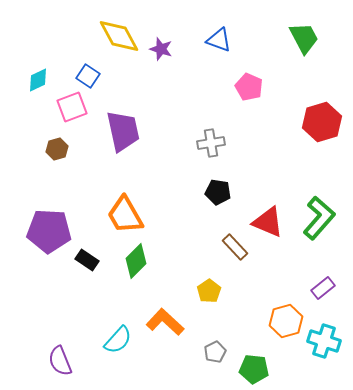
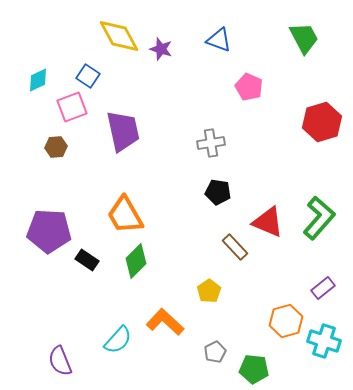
brown hexagon: moved 1 px left, 2 px up; rotated 10 degrees clockwise
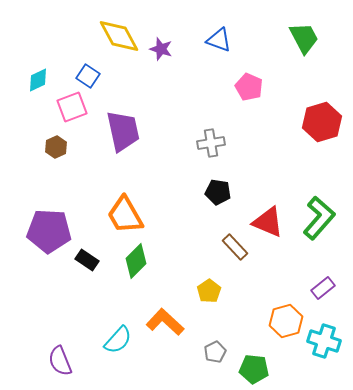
brown hexagon: rotated 20 degrees counterclockwise
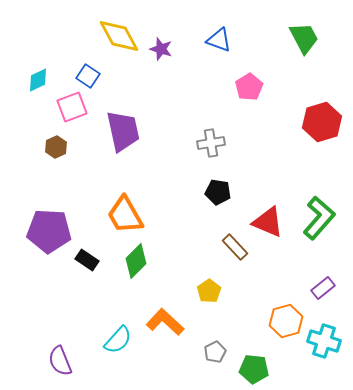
pink pentagon: rotated 16 degrees clockwise
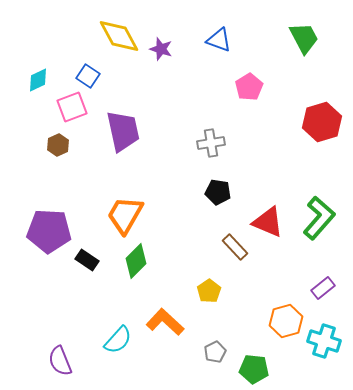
brown hexagon: moved 2 px right, 2 px up
orange trapezoid: rotated 60 degrees clockwise
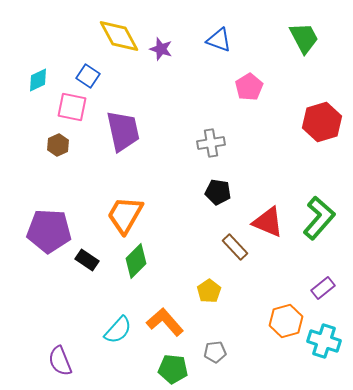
pink square: rotated 32 degrees clockwise
orange L-shape: rotated 6 degrees clockwise
cyan semicircle: moved 10 px up
gray pentagon: rotated 20 degrees clockwise
green pentagon: moved 81 px left
